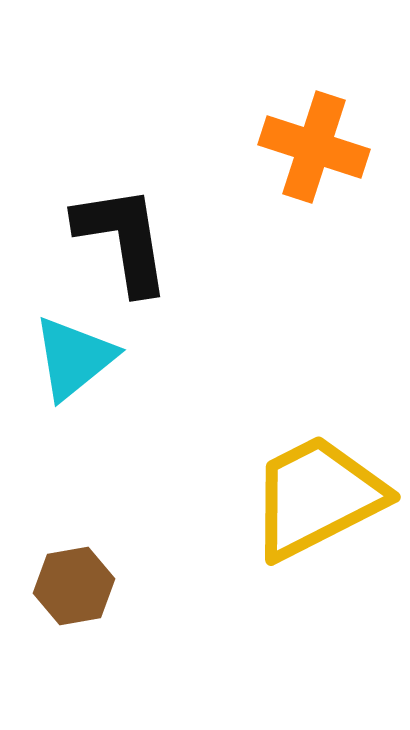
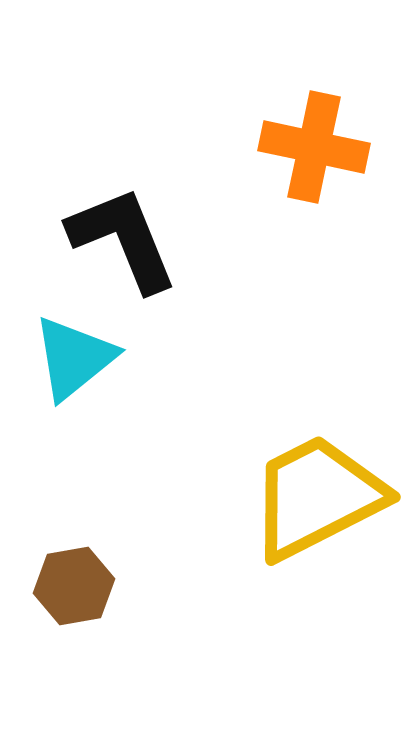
orange cross: rotated 6 degrees counterclockwise
black L-shape: rotated 13 degrees counterclockwise
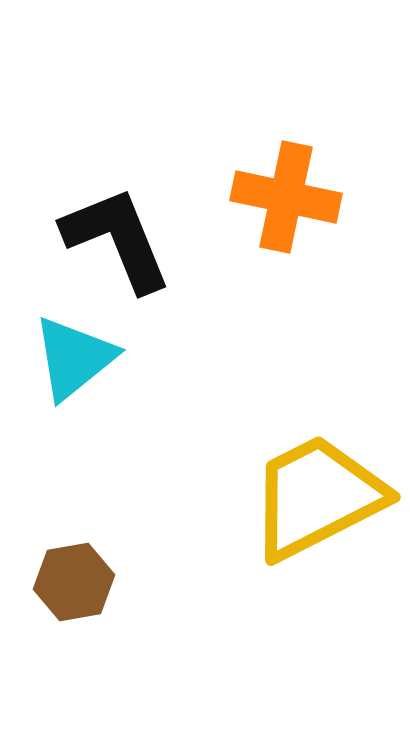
orange cross: moved 28 px left, 50 px down
black L-shape: moved 6 px left
brown hexagon: moved 4 px up
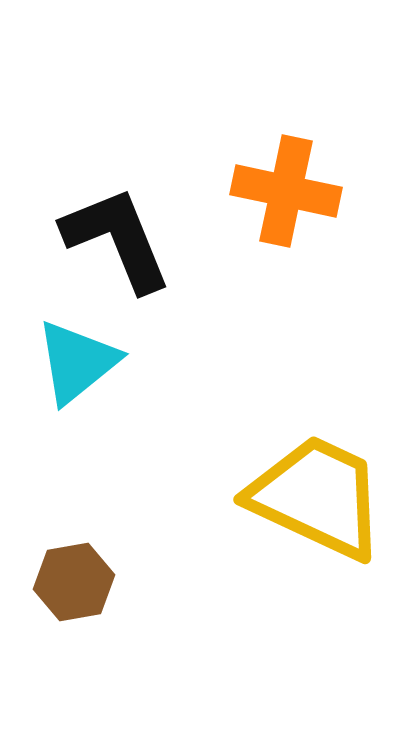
orange cross: moved 6 px up
cyan triangle: moved 3 px right, 4 px down
yellow trapezoid: rotated 52 degrees clockwise
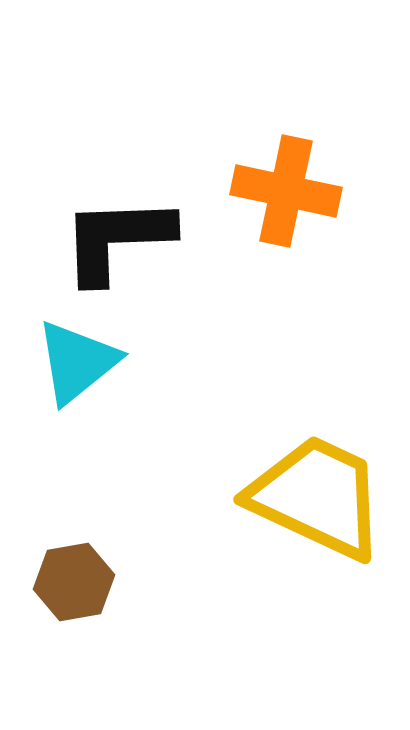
black L-shape: rotated 70 degrees counterclockwise
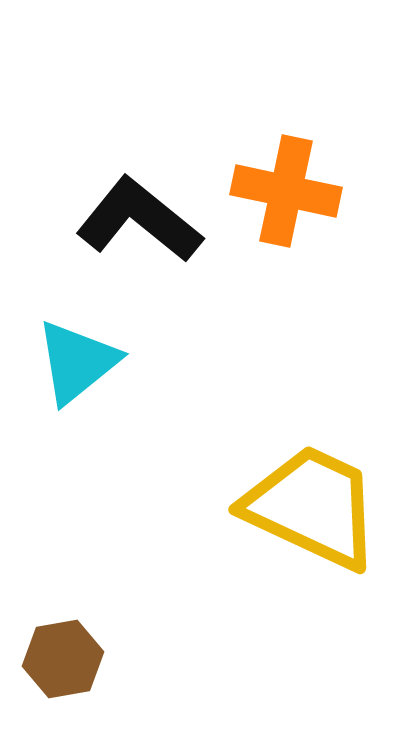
black L-shape: moved 22 px right, 19 px up; rotated 41 degrees clockwise
yellow trapezoid: moved 5 px left, 10 px down
brown hexagon: moved 11 px left, 77 px down
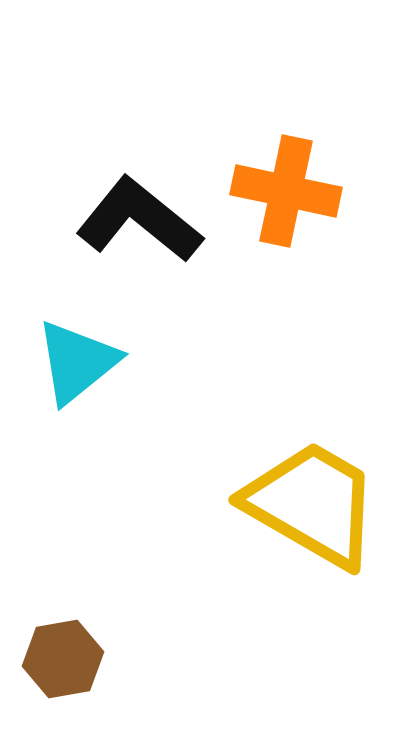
yellow trapezoid: moved 3 px up; rotated 5 degrees clockwise
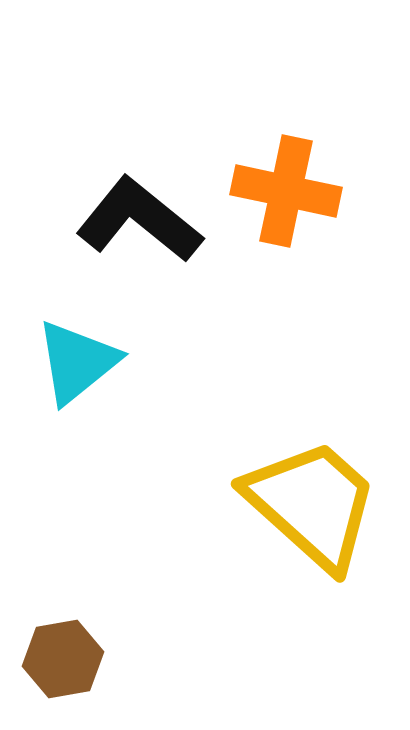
yellow trapezoid: rotated 12 degrees clockwise
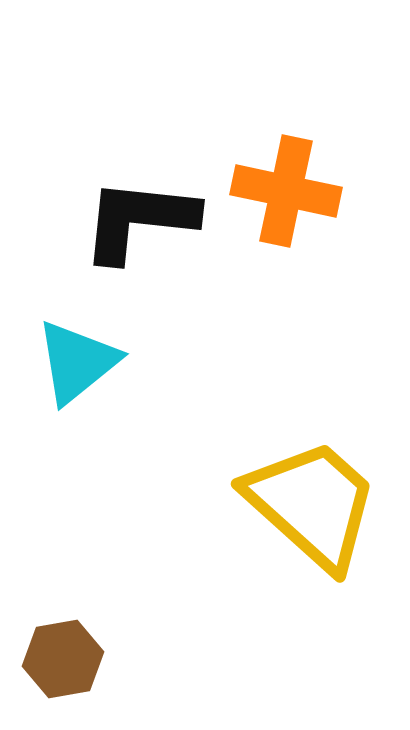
black L-shape: rotated 33 degrees counterclockwise
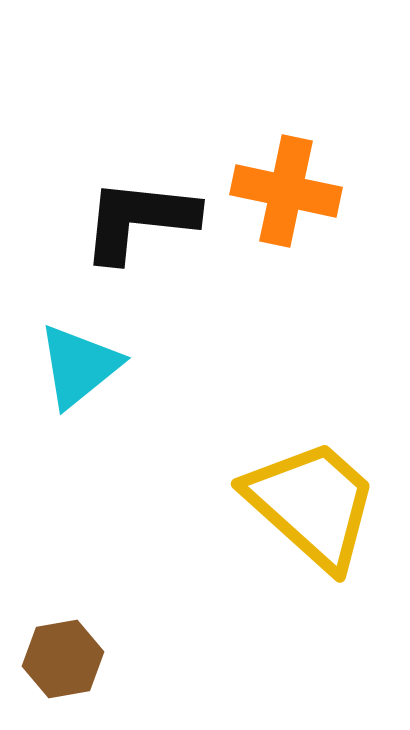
cyan triangle: moved 2 px right, 4 px down
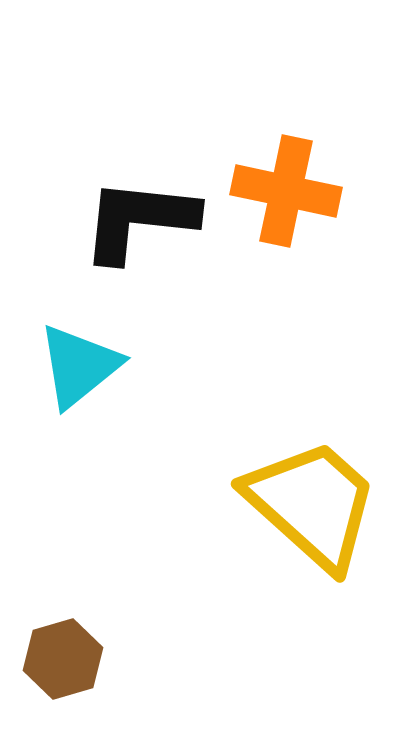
brown hexagon: rotated 6 degrees counterclockwise
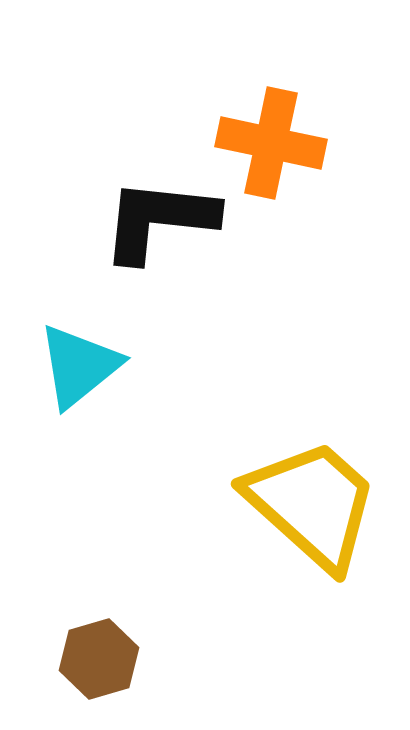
orange cross: moved 15 px left, 48 px up
black L-shape: moved 20 px right
brown hexagon: moved 36 px right
